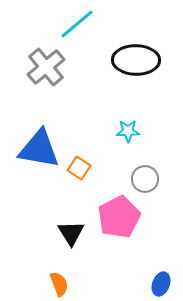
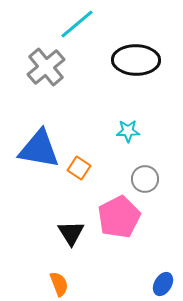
blue ellipse: moved 2 px right; rotated 10 degrees clockwise
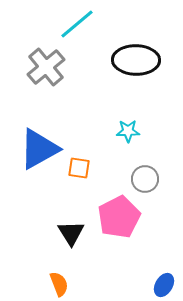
blue triangle: rotated 39 degrees counterclockwise
orange square: rotated 25 degrees counterclockwise
blue ellipse: moved 1 px right, 1 px down
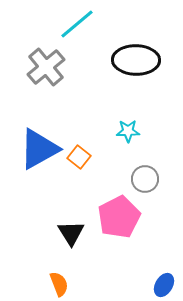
orange square: moved 11 px up; rotated 30 degrees clockwise
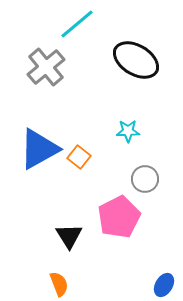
black ellipse: rotated 30 degrees clockwise
black triangle: moved 2 px left, 3 px down
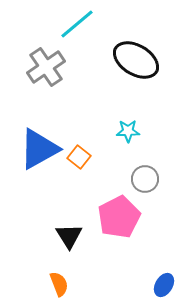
gray cross: rotated 6 degrees clockwise
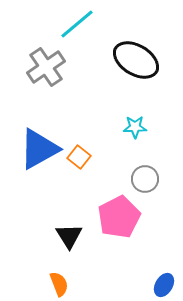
cyan star: moved 7 px right, 4 px up
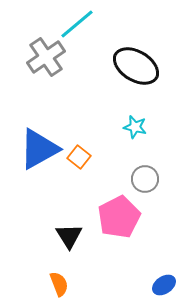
black ellipse: moved 6 px down
gray cross: moved 10 px up
cyan star: rotated 15 degrees clockwise
blue ellipse: rotated 25 degrees clockwise
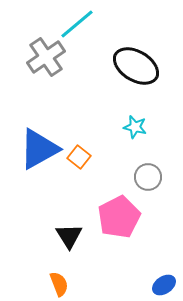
gray circle: moved 3 px right, 2 px up
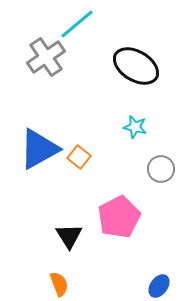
gray circle: moved 13 px right, 8 px up
blue ellipse: moved 5 px left, 1 px down; rotated 20 degrees counterclockwise
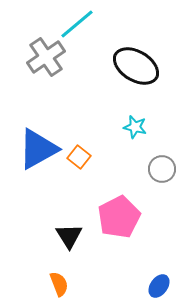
blue triangle: moved 1 px left
gray circle: moved 1 px right
